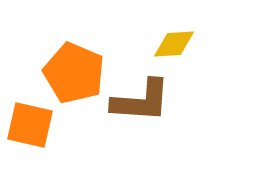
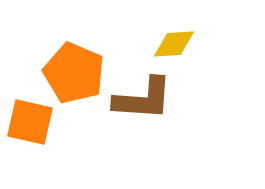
brown L-shape: moved 2 px right, 2 px up
orange square: moved 3 px up
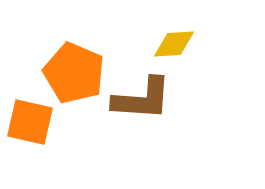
brown L-shape: moved 1 px left
